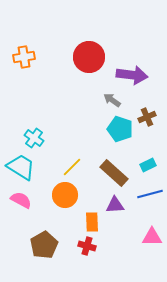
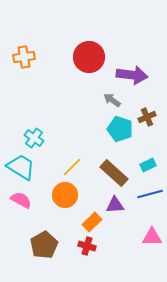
orange rectangle: rotated 48 degrees clockwise
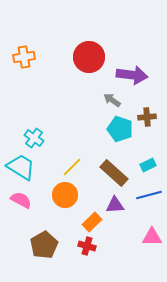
brown cross: rotated 18 degrees clockwise
blue line: moved 1 px left, 1 px down
